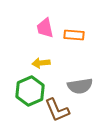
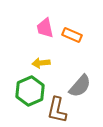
orange rectangle: moved 2 px left; rotated 18 degrees clockwise
gray semicircle: rotated 40 degrees counterclockwise
brown L-shape: rotated 36 degrees clockwise
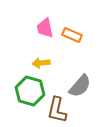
green hexagon: rotated 20 degrees counterclockwise
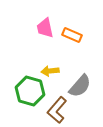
yellow arrow: moved 9 px right, 8 px down
brown L-shape: rotated 28 degrees clockwise
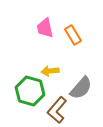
orange rectangle: moved 1 px right; rotated 36 degrees clockwise
gray semicircle: moved 1 px right, 2 px down
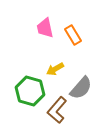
yellow arrow: moved 5 px right, 2 px up; rotated 24 degrees counterclockwise
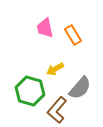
gray semicircle: moved 1 px left
